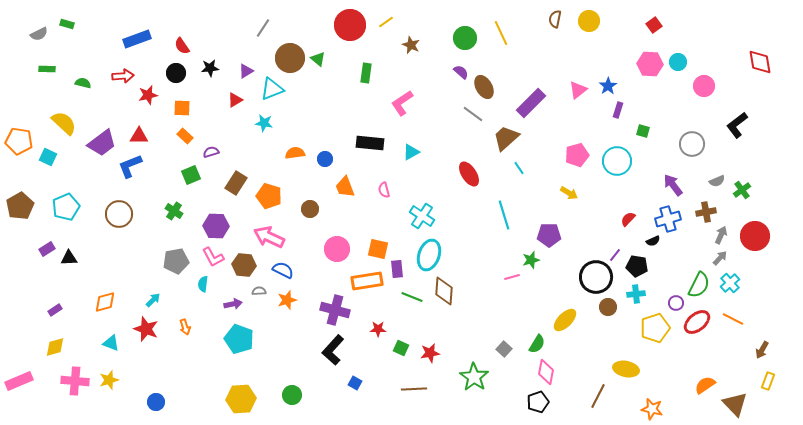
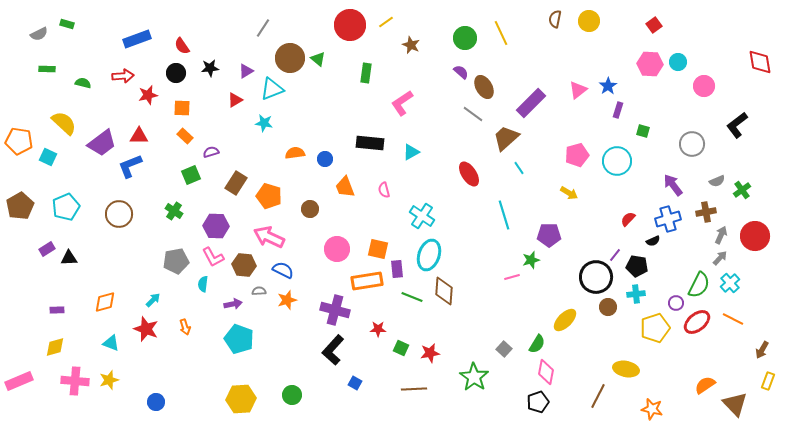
purple rectangle at (55, 310): moved 2 px right; rotated 32 degrees clockwise
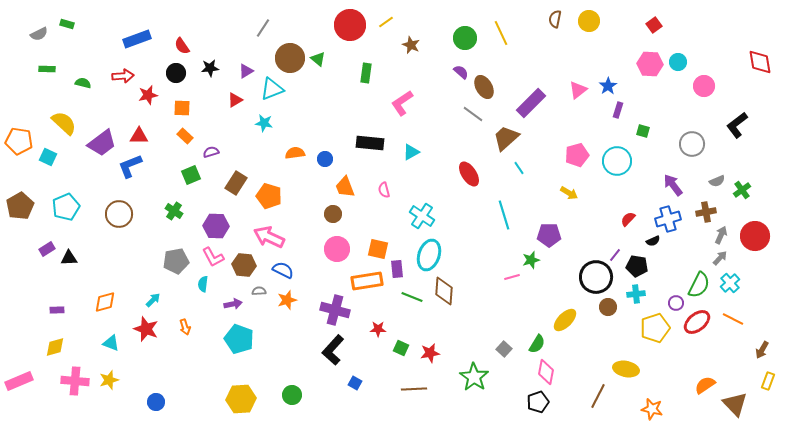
brown circle at (310, 209): moved 23 px right, 5 px down
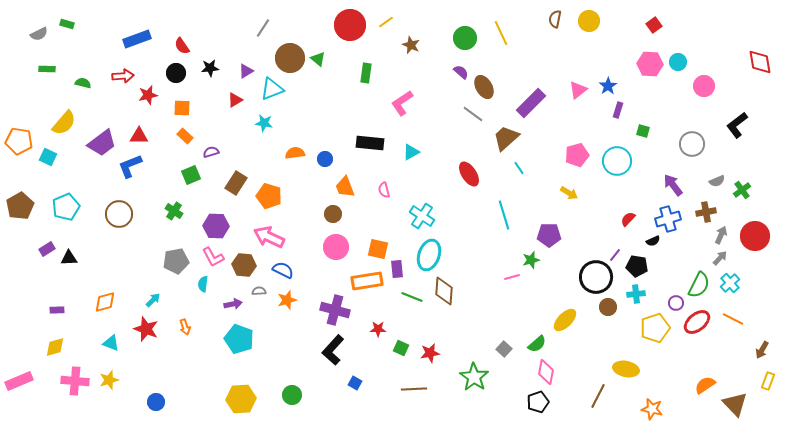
yellow semicircle at (64, 123): rotated 88 degrees clockwise
pink circle at (337, 249): moved 1 px left, 2 px up
green semicircle at (537, 344): rotated 18 degrees clockwise
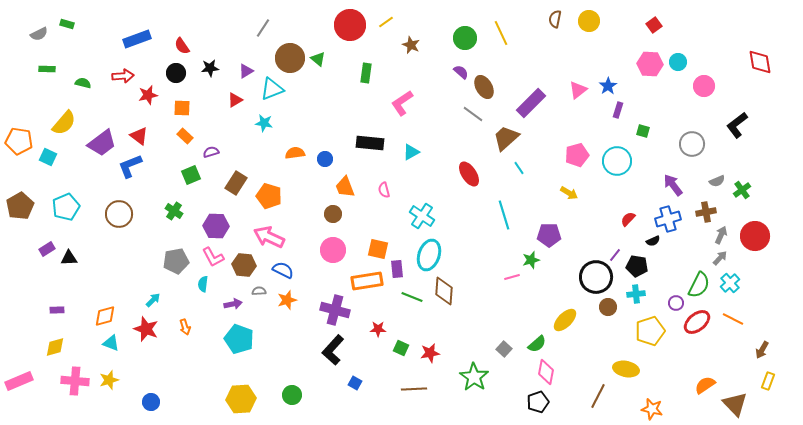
red triangle at (139, 136): rotated 36 degrees clockwise
pink circle at (336, 247): moved 3 px left, 3 px down
orange diamond at (105, 302): moved 14 px down
yellow pentagon at (655, 328): moved 5 px left, 3 px down
blue circle at (156, 402): moved 5 px left
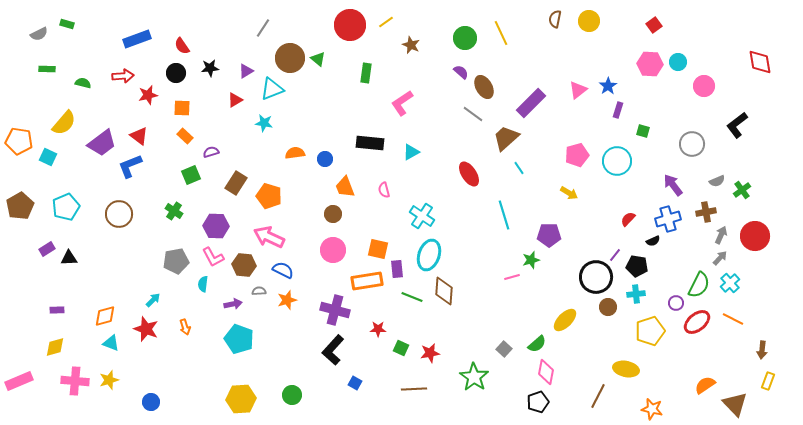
brown arrow at (762, 350): rotated 24 degrees counterclockwise
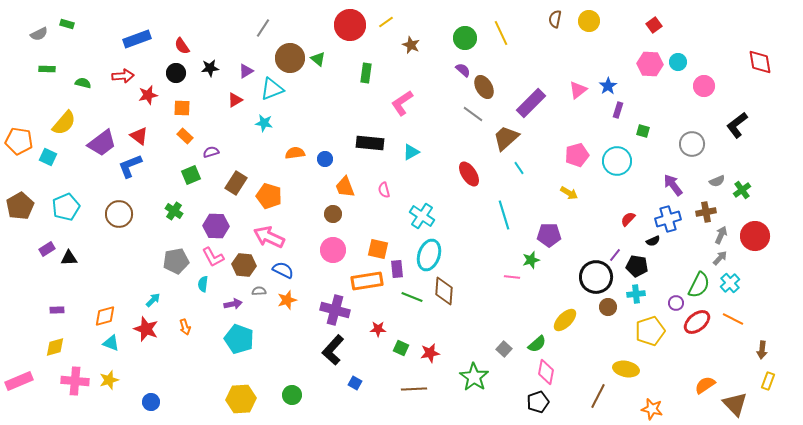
purple semicircle at (461, 72): moved 2 px right, 2 px up
pink line at (512, 277): rotated 21 degrees clockwise
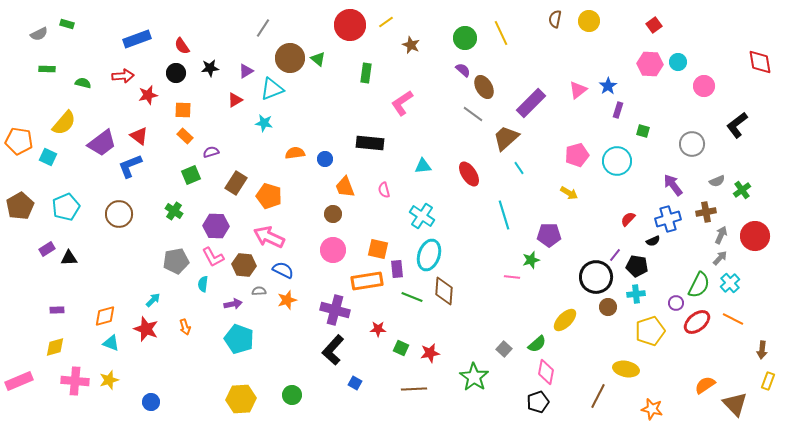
orange square at (182, 108): moved 1 px right, 2 px down
cyan triangle at (411, 152): moved 12 px right, 14 px down; rotated 24 degrees clockwise
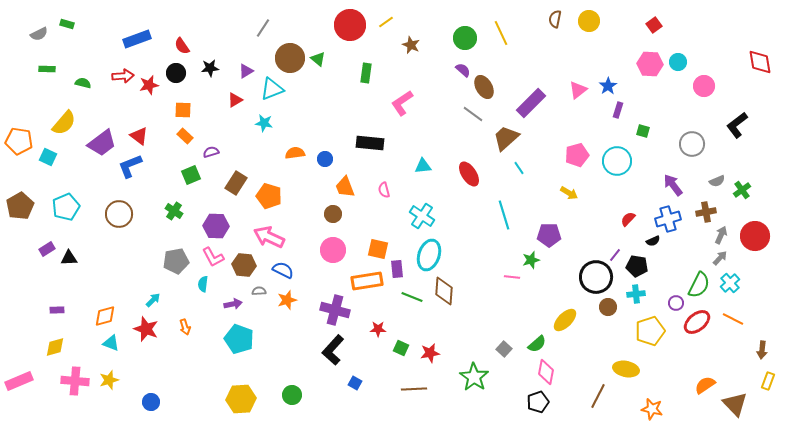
red star at (148, 95): moved 1 px right, 10 px up
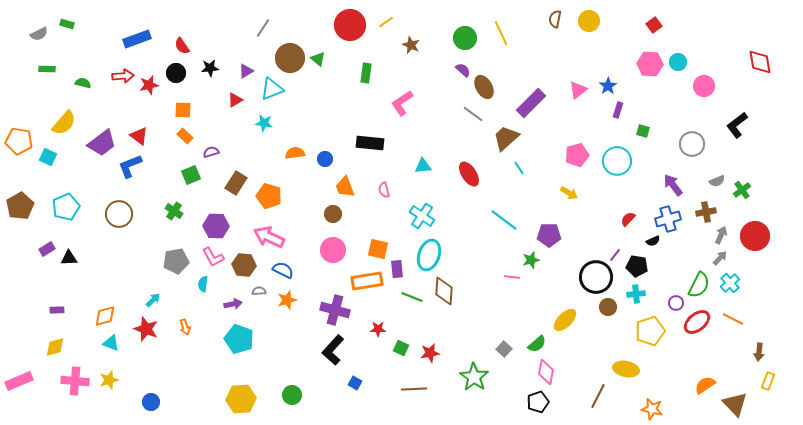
cyan line at (504, 215): moved 5 px down; rotated 36 degrees counterclockwise
brown arrow at (762, 350): moved 3 px left, 2 px down
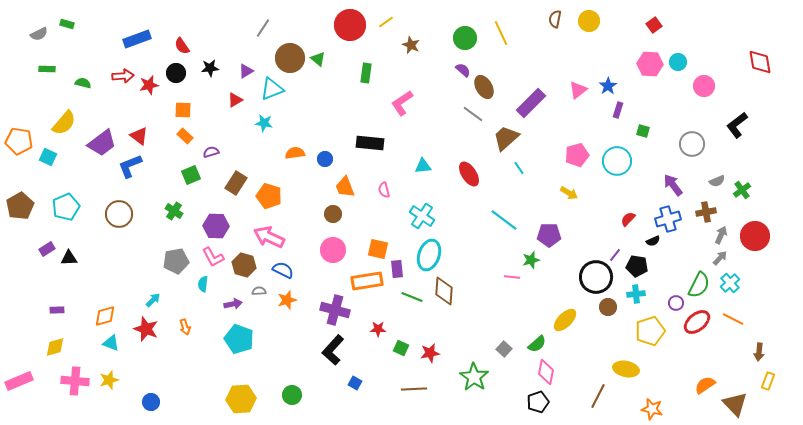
brown hexagon at (244, 265): rotated 10 degrees clockwise
